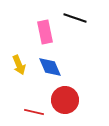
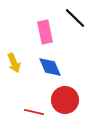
black line: rotated 25 degrees clockwise
yellow arrow: moved 5 px left, 2 px up
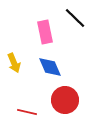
red line: moved 7 px left
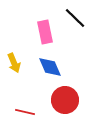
red line: moved 2 px left
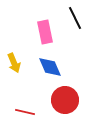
black line: rotated 20 degrees clockwise
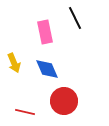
blue diamond: moved 3 px left, 2 px down
red circle: moved 1 px left, 1 px down
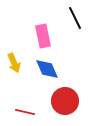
pink rectangle: moved 2 px left, 4 px down
red circle: moved 1 px right
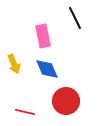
yellow arrow: moved 1 px down
red circle: moved 1 px right
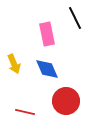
pink rectangle: moved 4 px right, 2 px up
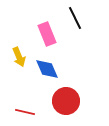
pink rectangle: rotated 10 degrees counterclockwise
yellow arrow: moved 5 px right, 7 px up
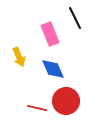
pink rectangle: moved 3 px right
blue diamond: moved 6 px right
red line: moved 12 px right, 4 px up
